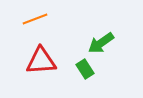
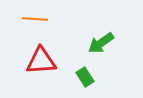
orange line: rotated 25 degrees clockwise
green rectangle: moved 8 px down
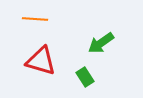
red triangle: rotated 20 degrees clockwise
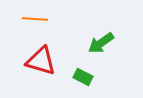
green rectangle: moved 2 px left; rotated 30 degrees counterclockwise
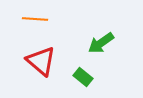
red triangle: rotated 24 degrees clockwise
green rectangle: rotated 12 degrees clockwise
